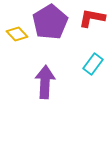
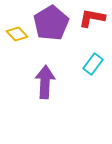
purple pentagon: moved 1 px right, 1 px down
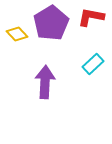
red L-shape: moved 1 px left, 1 px up
cyan rectangle: rotated 10 degrees clockwise
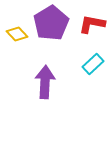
red L-shape: moved 1 px right, 7 px down
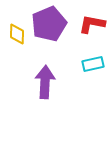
purple pentagon: moved 2 px left, 1 px down; rotated 8 degrees clockwise
yellow diamond: rotated 45 degrees clockwise
cyan rectangle: rotated 30 degrees clockwise
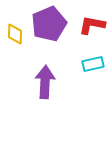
red L-shape: moved 1 px down
yellow diamond: moved 2 px left
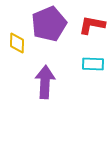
yellow diamond: moved 2 px right, 9 px down
cyan rectangle: rotated 15 degrees clockwise
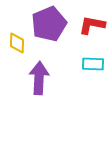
purple arrow: moved 6 px left, 4 px up
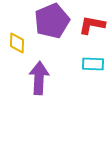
purple pentagon: moved 3 px right, 3 px up
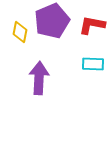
yellow diamond: moved 3 px right, 11 px up; rotated 10 degrees clockwise
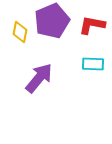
purple arrow: rotated 36 degrees clockwise
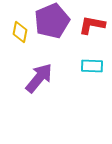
cyan rectangle: moved 1 px left, 2 px down
